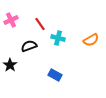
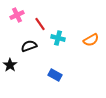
pink cross: moved 6 px right, 5 px up
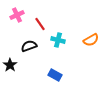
cyan cross: moved 2 px down
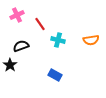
orange semicircle: rotated 21 degrees clockwise
black semicircle: moved 8 px left
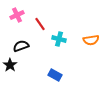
cyan cross: moved 1 px right, 1 px up
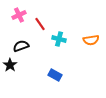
pink cross: moved 2 px right
